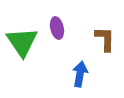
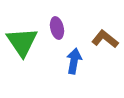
brown L-shape: rotated 52 degrees counterclockwise
blue arrow: moved 6 px left, 13 px up
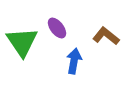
purple ellipse: rotated 25 degrees counterclockwise
brown L-shape: moved 1 px right, 3 px up
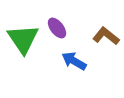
green triangle: moved 1 px right, 3 px up
blue arrow: rotated 70 degrees counterclockwise
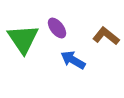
blue arrow: moved 1 px left, 1 px up
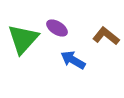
purple ellipse: rotated 20 degrees counterclockwise
green triangle: rotated 16 degrees clockwise
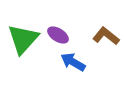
purple ellipse: moved 1 px right, 7 px down
blue arrow: moved 2 px down
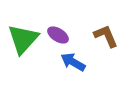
brown L-shape: rotated 28 degrees clockwise
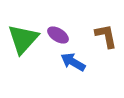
brown L-shape: rotated 12 degrees clockwise
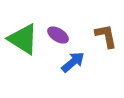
green triangle: rotated 40 degrees counterclockwise
blue arrow: rotated 110 degrees clockwise
